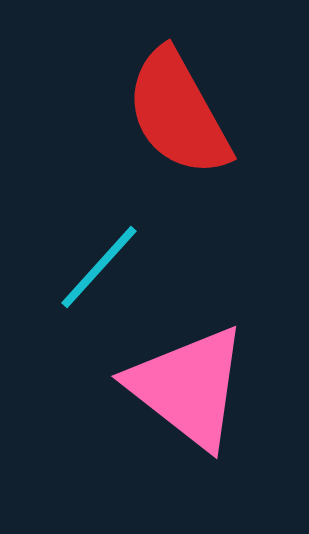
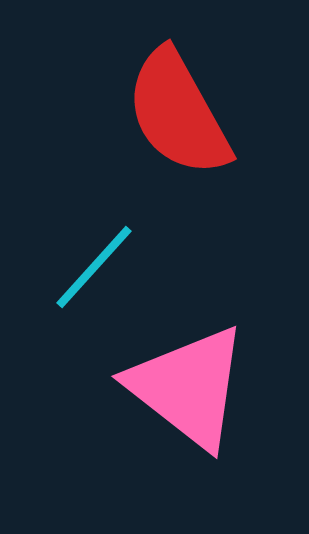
cyan line: moved 5 px left
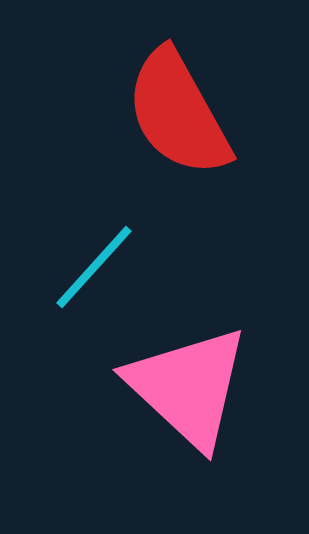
pink triangle: rotated 5 degrees clockwise
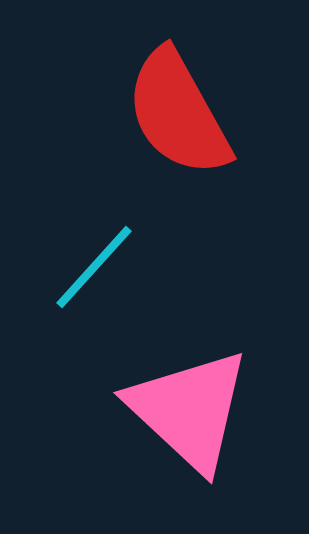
pink triangle: moved 1 px right, 23 px down
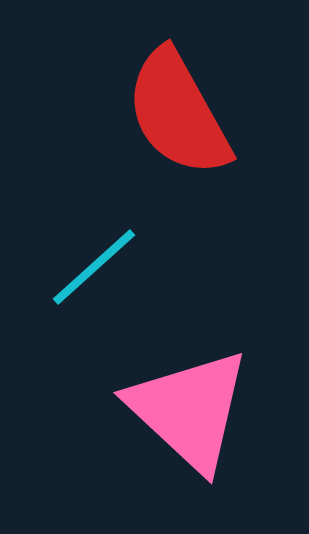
cyan line: rotated 6 degrees clockwise
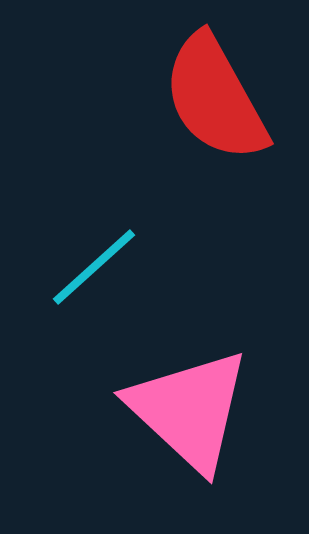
red semicircle: moved 37 px right, 15 px up
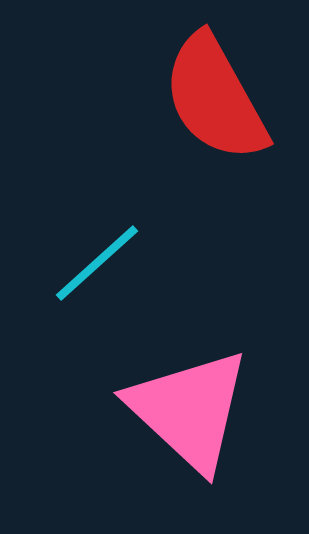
cyan line: moved 3 px right, 4 px up
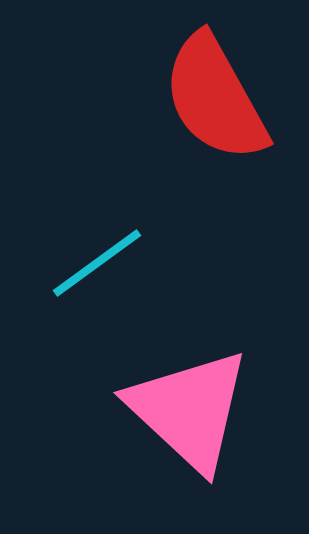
cyan line: rotated 6 degrees clockwise
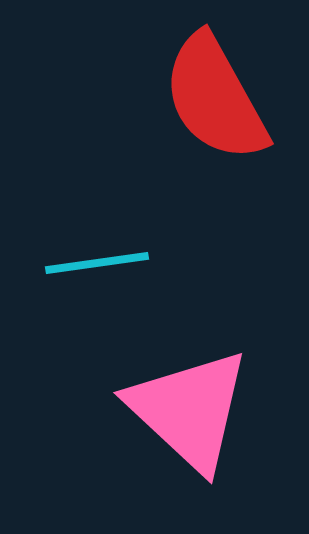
cyan line: rotated 28 degrees clockwise
